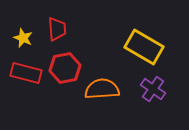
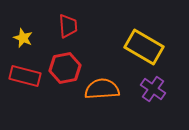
red trapezoid: moved 11 px right, 3 px up
red rectangle: moved 1 px left, 3 px down
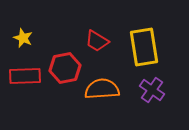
red trapezoid: moved 29 px right, 15 px down; rotated 125 degrees clockwise
yellow rectangle: rotated 51 degrees clockwise
red rectangle: rotated 16 degrees counterclockwise
purple cross: moved 1 px left, 1 px down
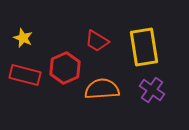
red hexagon: rotated 12 degrees counterclockwise
red rectangle: moved 1 px up; rotated 16 degrees clockwise
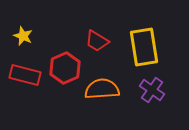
yellow star: moved 2 px up
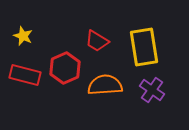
orange semicircle: moved 3 px right, 4 px up
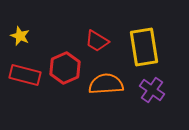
yellow star: moved 3 px left
orange semicircle: moved 1 px right, 1 px up
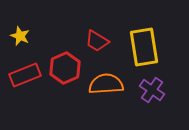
red rectangle: rotated 36 degrees counterclockwise
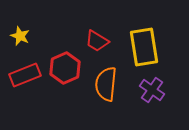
orange semicircle: rotated 80 degrees counterclockwise
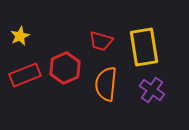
yellow star: rotated 24 degrees clockwise
red trapezoid: moved 4 px right; rotated 15 degrees counterclockwise
